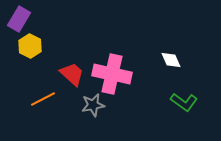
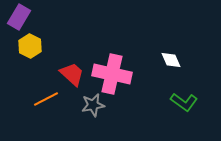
purple rectangle: moved 2 px up
orange line: moved 3 px right
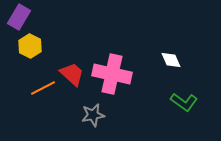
orange line: moved 3 px left, 11 px up
gray star: moved 10 px down
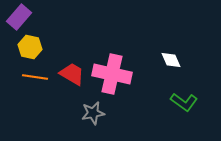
purple rectangle: rotated 10 degrees clockwise
yellow hexagon: moved 1 px down; rotated 15 degrees counterclockwise
red trapezoid: rotated 12 degrees counterclockwise
orange line: moved 8 px left, 11 px up; rotated 35 degrees clockwise
gray star: moved 2 px up
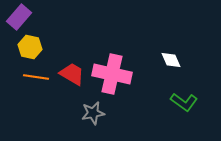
orange line: moved 1 px right
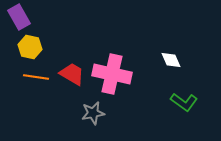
purple rectangle: rotated 70 degrees counterclockwise
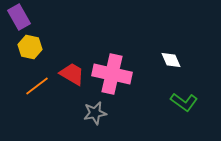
orange line: moved 1 px right, 9 px down; rotated 45 degrees counterclockwise
gray star: moved 2 px right
